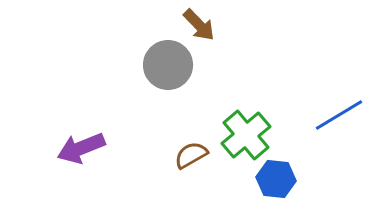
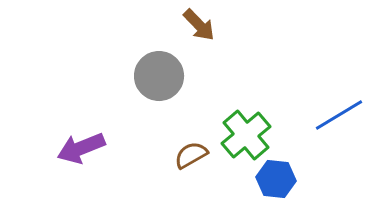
gray circle: moved 9 px left, 11 px down
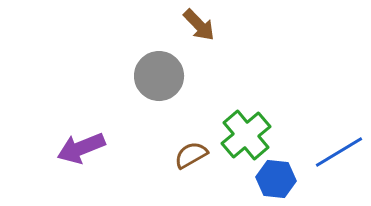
blue line: moved 37 px down
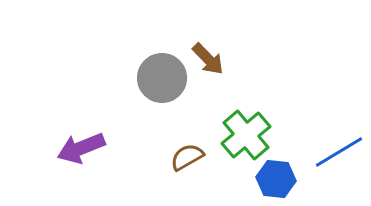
brown arrow: moved 9 px right, 34 px down
gray circle: moved 3 px right, 2 px down
brown semicircle: moved 4 px left, 2 px down
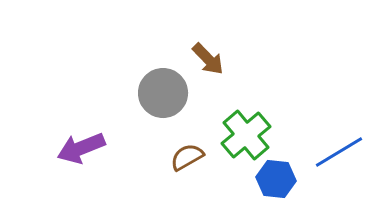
gray circle: moved 1 px right, 15 px down
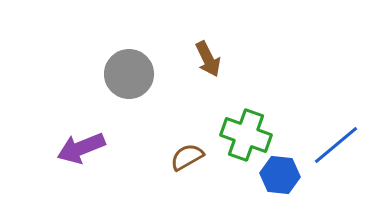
brown arrow: rotated 18 degrees clockwise
gray circle: moved 34 px left, 19 px up
green cross: rotated 30 degrees counterclockwise
blue line: moved 3 px left, 7 px up; rotated 9 degrees counterclockwise
blue hexagon: moved 4 px right, 4 px up
